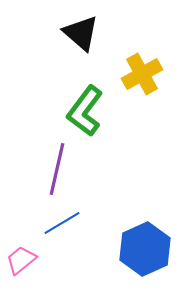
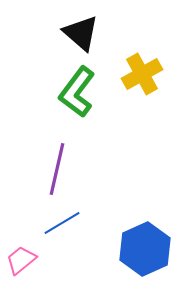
green L-shape: moved 8 px left, 19 px up
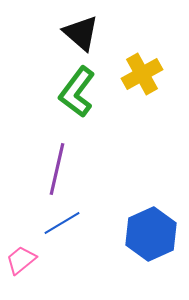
blue hexagon: moved 6 px right, 15 px up
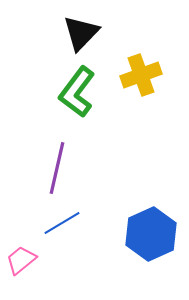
black triangle: rotated 33 degrees clockwise
yellow cross: moved 1 px left, 1 px down; rotated 9 degrees clockwise
purple line: moved 1 px up
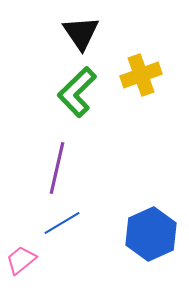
black triangle: rotated 18 degrees counterclockwise
green L-shape: rotated 9 degrees clockwise
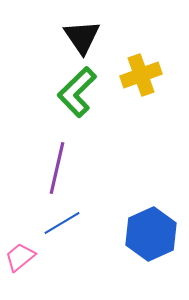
black triangle: moved 1 px right, 4 px down
pink trapezoid: moved 1 px left, 3 px up
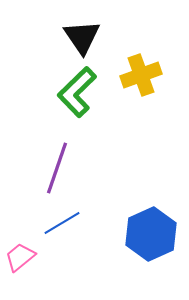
purple line: rotated 6 degrees clockwise
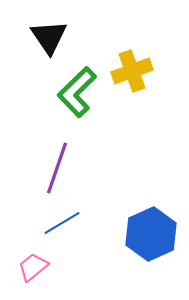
black triangle: moved 33 px left
yellow cross: moved 9 px left, 4 px up
pink trapezoid: moved 13 px right, 10 px down
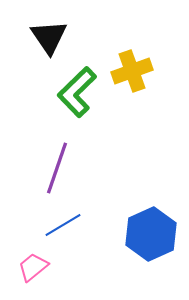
blue line: moved 1 px right, 2 px down
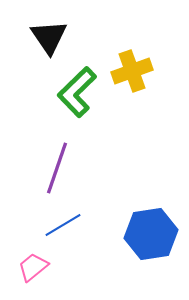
blue hexagon: rotated 15 degrees clockwise
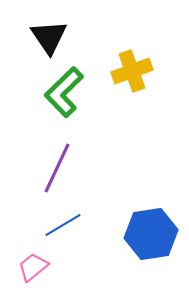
green L-shape: moved 13 px left
purple line: rotated 6 degrees clockwise
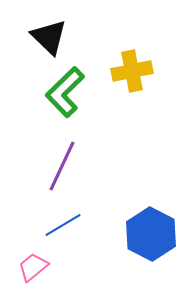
black triangle: rotated 12 degrees counterclockwise
yellow cross: rotated 9 degrees clockwise
green L-shape: moved 1 px right
purple line: moved 5 px right, 2 px up
blue hexagon: rotated 24 degrees counterclockwise
